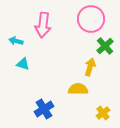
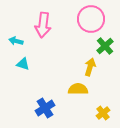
blue cross: moved 1 px right, 1 px up
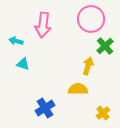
yellow arrow: moved 2 px left, 1 px up
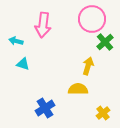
pink circle: moved 1 px right
green cross: moved 4 px up
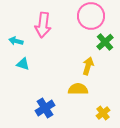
pink circle: moved 1 px left, 3 px up
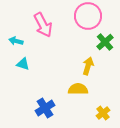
pink circle: moved 3 px left
pink arrow: rotated 35 degrees counterclockwise
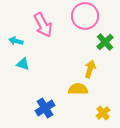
pink circle: moved 3 px left
yellow arrow: moved 2 px right, 3 px down
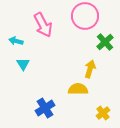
cyan triangle: rotated 40 degrees clockwise
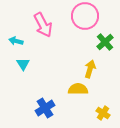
yellow cross: rotated 16 degrees counterclockwise
